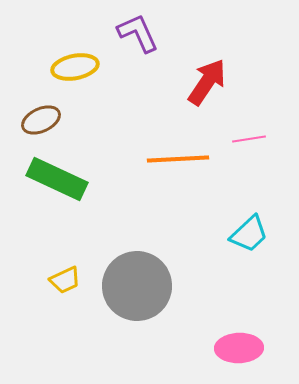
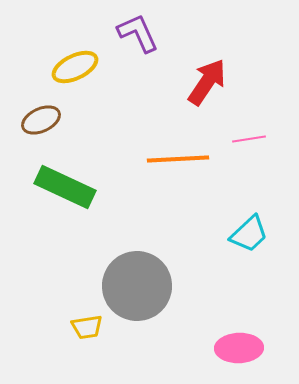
yellow ellipse: rotated 15 degrees counterclockwise
green rectangle: moved 8 px right, 8 px down
yellow trapezoid: moved 22 px right, 47 px down; rotated 16 degrees clockwise
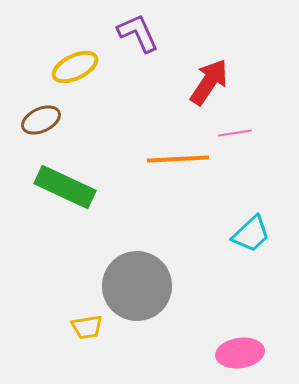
red arrow: moved 2 px right
pink line: moved 14 px left, 6 px up
cyan trapezoid: moved 2 px right
pink ellipse: moved 1 px right, 5 px down; rotated 6 degrees counterclockwise
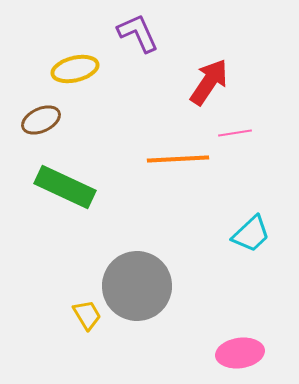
yellow ellipse: moved 2 px down; rotated 12 degrees clockwise
yellow trapezoid: moved 12 px up; rotated 112 degrees counterclockwise
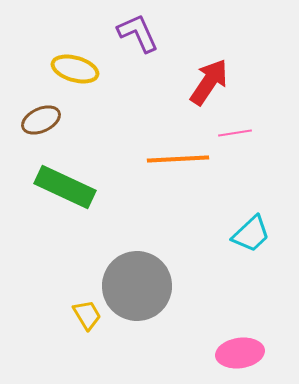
yellow ellipse: rotated 30 degrees clockwise
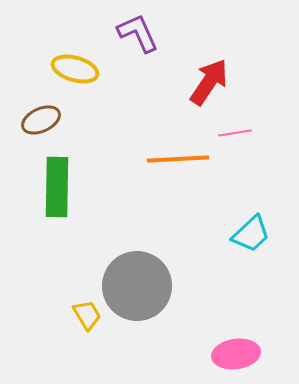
green rectangle: moved 8 px left; rotated 66 degrees clockwise
pink ellipse: moved 4 px left, 1 px down
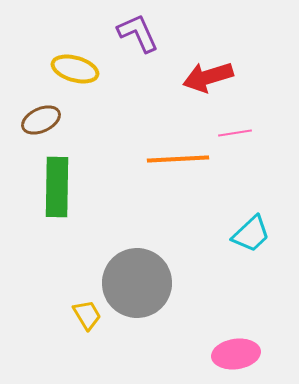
red arrow: moved 1 px left, 5 px up; rotated 141 degrees counterclockwise
gray circle: moved 3 px up
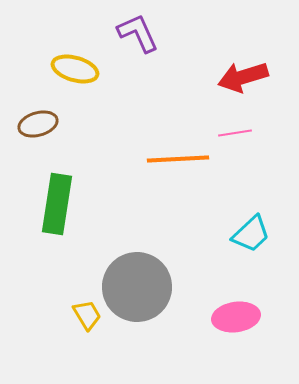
red arrow: moved 35 px right
brown ellipse: moved 3 px left, 4 px down; rotated 9 degrees clockwise
green rectangle: moved 17 px down; rotated 8 degrees clockwise
gray circle: moved 4 px down
pink ellipse: moved 37 px up
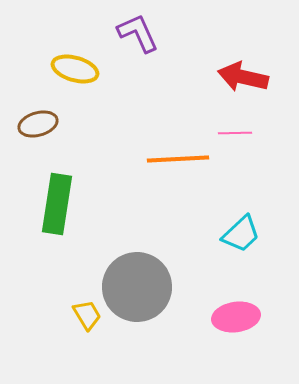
red arrow: rotated 30 degrees clockwise
pink line: rotated 8 degrees clockwise
cyan trapezoid: moved 10 px left
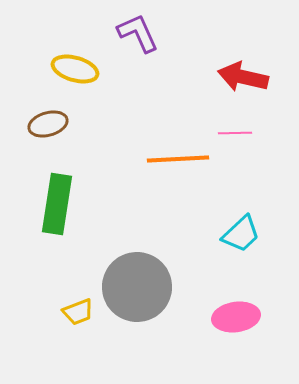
brown ellipse: moved 10 px right
yellow trapezoid: moved 9 px left, 3 px up; rotated 100 degrees clockwise
